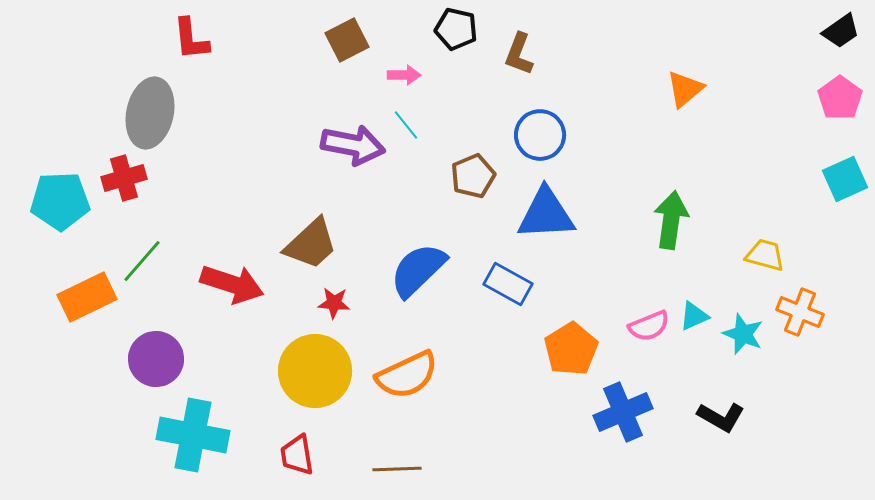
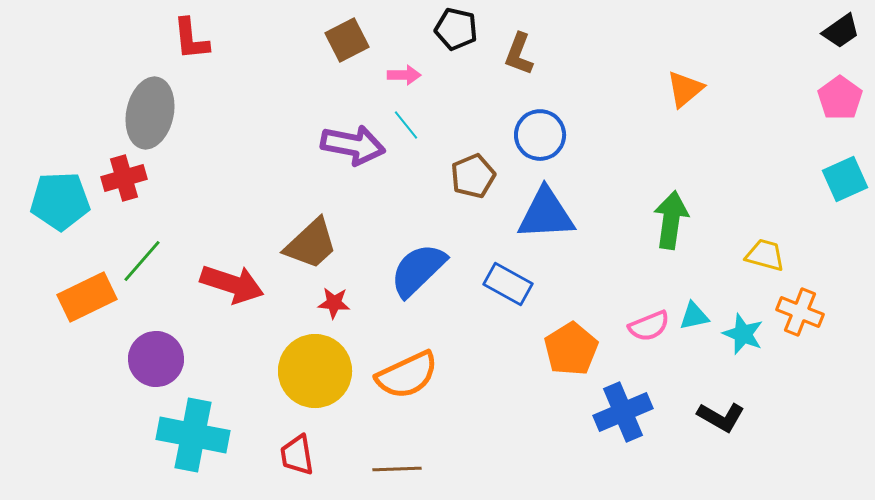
cyan triangle: rotated 12 degrees clockwise
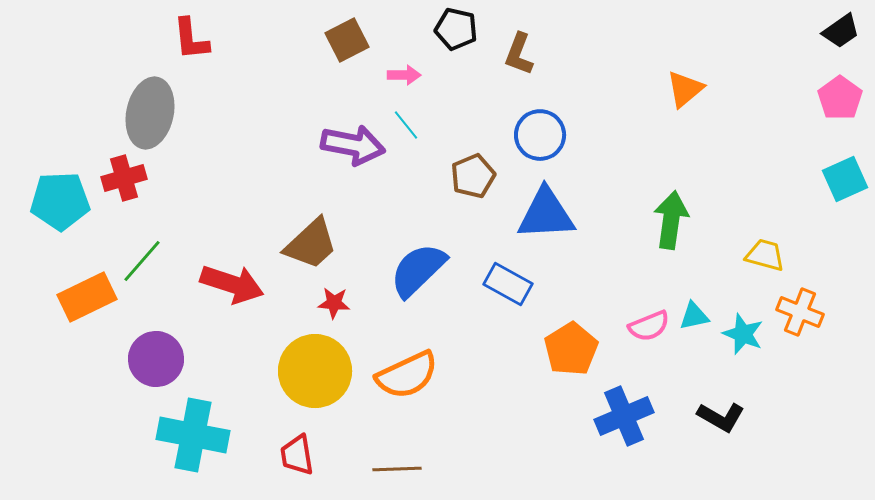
blue cross: moved 1 px right, 4 px down
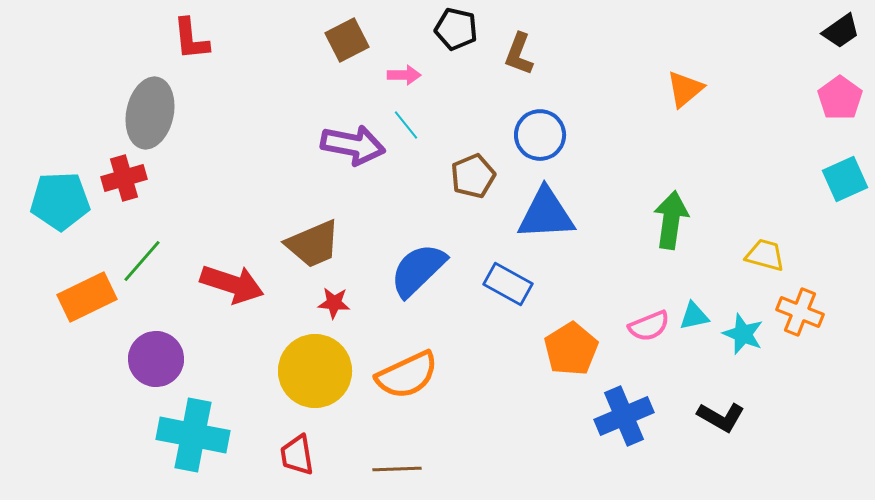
brown trapezoid: moved 2 px right; rotated 20 degrees clockwise
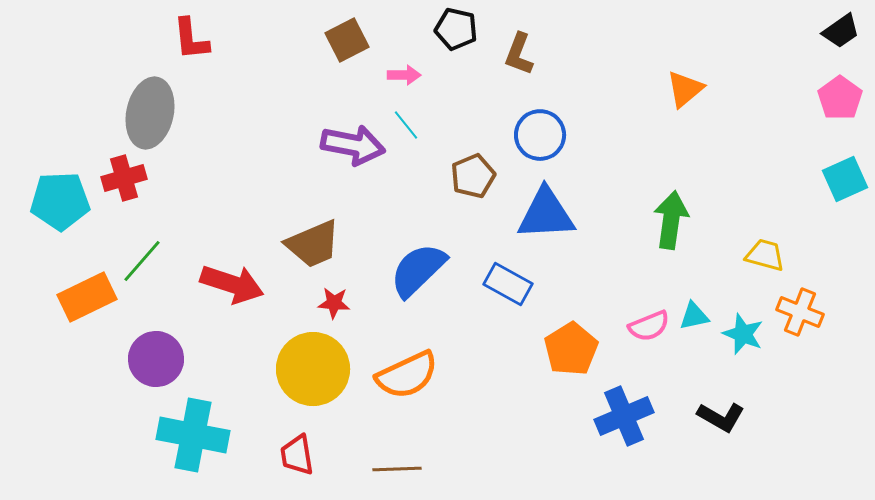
yellow circle: moved 2 px left, 2 px up
